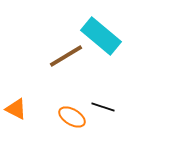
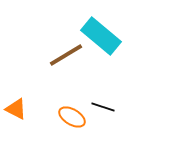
brown line: moved 1 px up
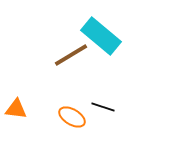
brown line: moved 5 px right
orange triangle: rotated 20 degrees counterclockwise
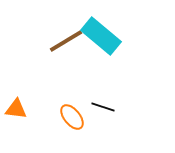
brown line: moved 5 px left, 14 px up
orange ellipse: rotated 20 degrees clockwise
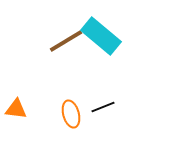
black line: rotated 40 degrees counterclockwise
orange ellipse: moved 1 px left, 3 px up; rotated 24 degrees clockwise
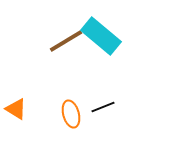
orange triangle: rotated 25 degrees clockwise
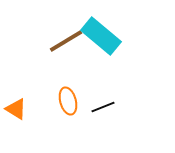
orange ellipse: moved 3 px left, 13 px up
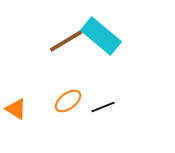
orange ellipse: rotated 68 degrees clockwise
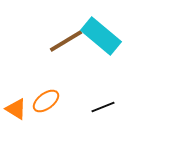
orange ellipse: moved 22 px left
